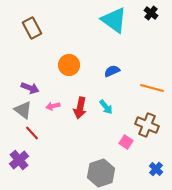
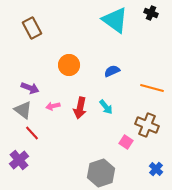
black cross: rotated 16 degrees counterclockwise
cyan triangle: moved 1 px right
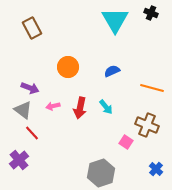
cyan triangle: rotated 24 degrees clockwise
orange circle: moved 1 px left, 2 px down
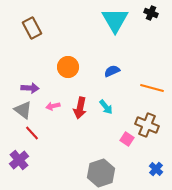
purple arrow: rotated 18 degrees counterclockwise
pink square: moved 1 px right, 3 px up
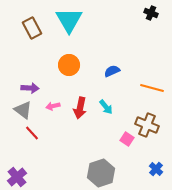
cyan triangle: moved 46 px left
orange circle: moved 1 px right, 2 px up
purple cross: moved 2 px left, 17 px down
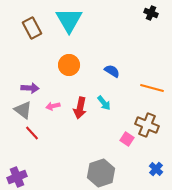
blue semicircle: rotated 56 degrees clockwise
cyan arrow: moved 2 px left, 4 px up
purple cross: rotated 18 degrees clockwise
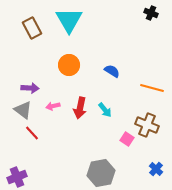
cyan arrow: moved 1 px right, 7 px down
gray hexagon: rotated 8 degrees clockwise
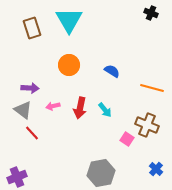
brown rectangle: rotated 10 degrees clockwise
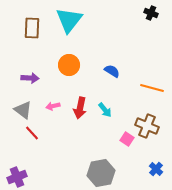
cyan triangle: rotated 8 degrees clockwise
brown rectangle: rotated 20 degrees clockwise
purple arrow: moved 10 px up
brown cross: moved 1 px down
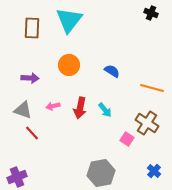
gray triangle: rotated 18 degrees counterclockwise
brown cross: moved 3 px up; rotated 10 degrees clockwise
blue cross: moved 2 px left, 2 px down
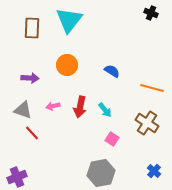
orange circle: moved 2 px left
red arrow: moved 1 px up
pink square: moved 15 px left
